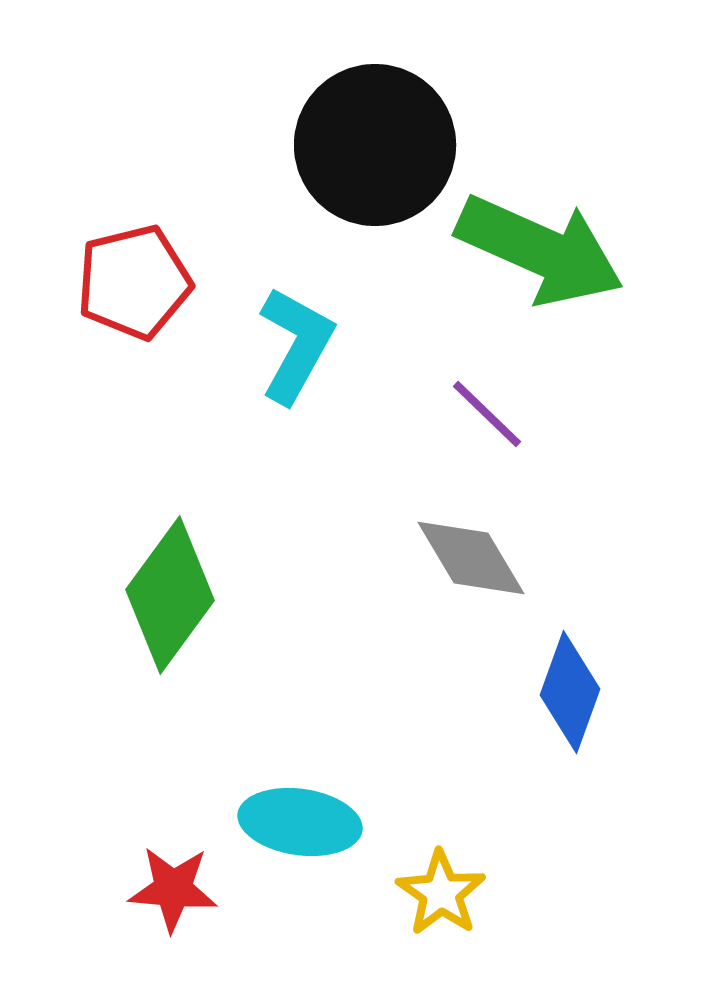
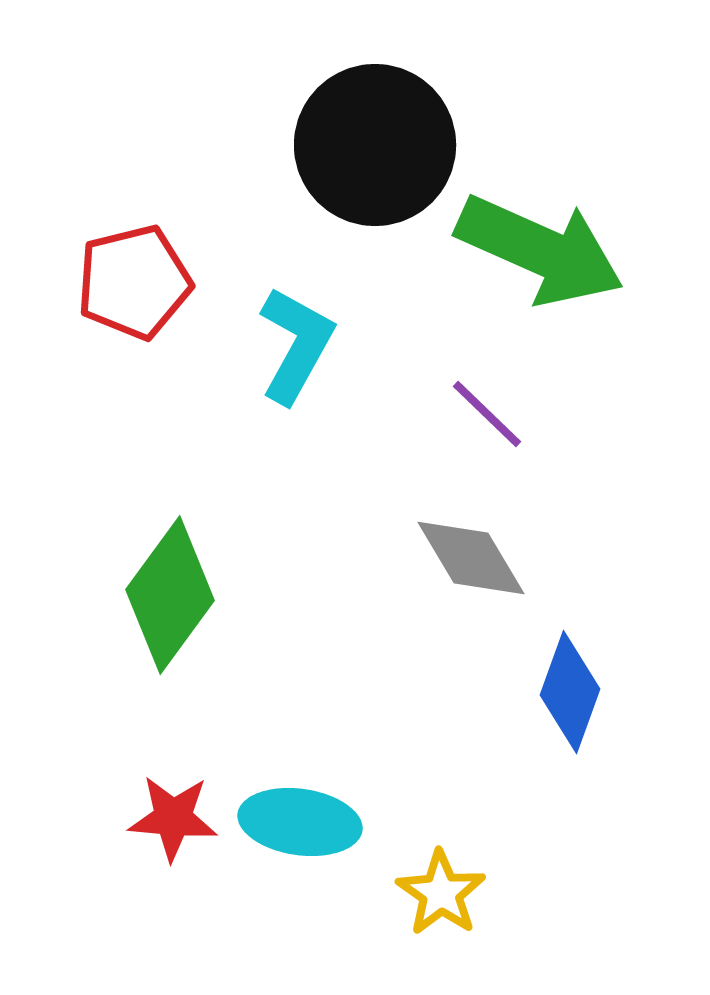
red star: moved 71 px up
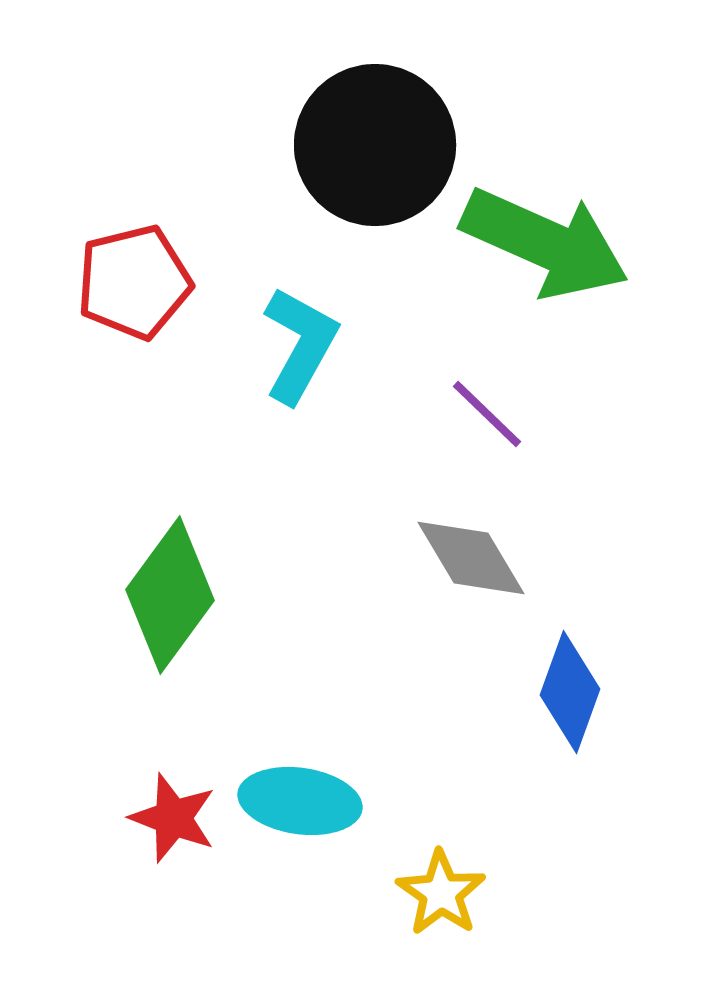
green arrow: moved 5 px right, 7 px up
cyan L-shape: moved 4 px right
red star: rotated 16 degrees clockwise
cyan ellipse: moved 21 px up
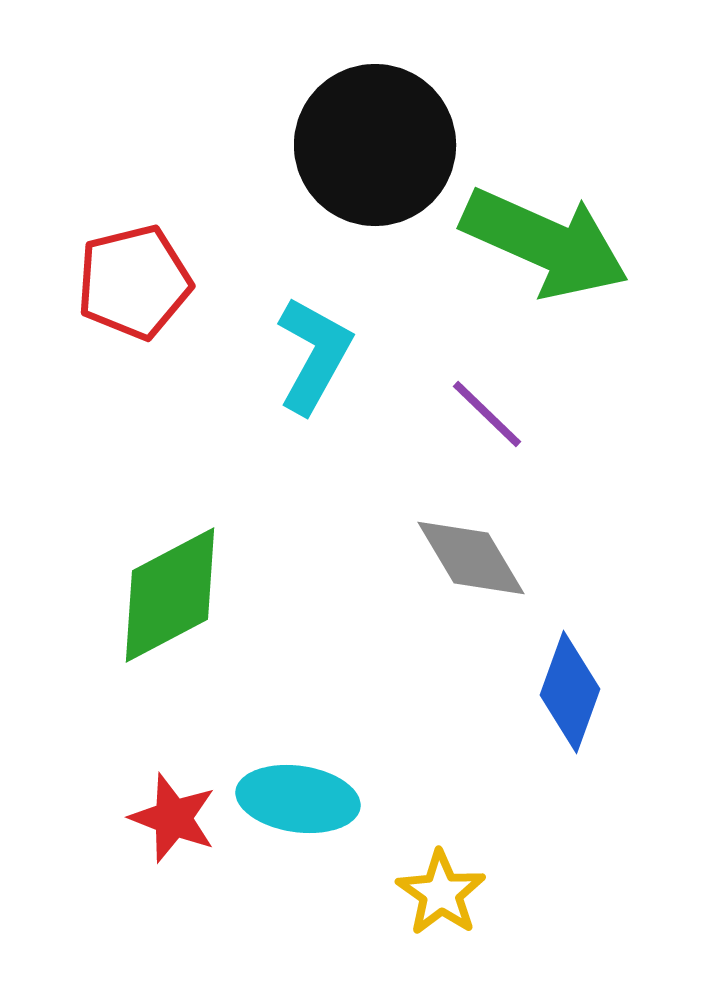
cyan L-shape: moved 14 px right, 10 px down
green diamond: rotated 26 degrees clockwise
cyan ellipse: moved 2 px left, 2 px up
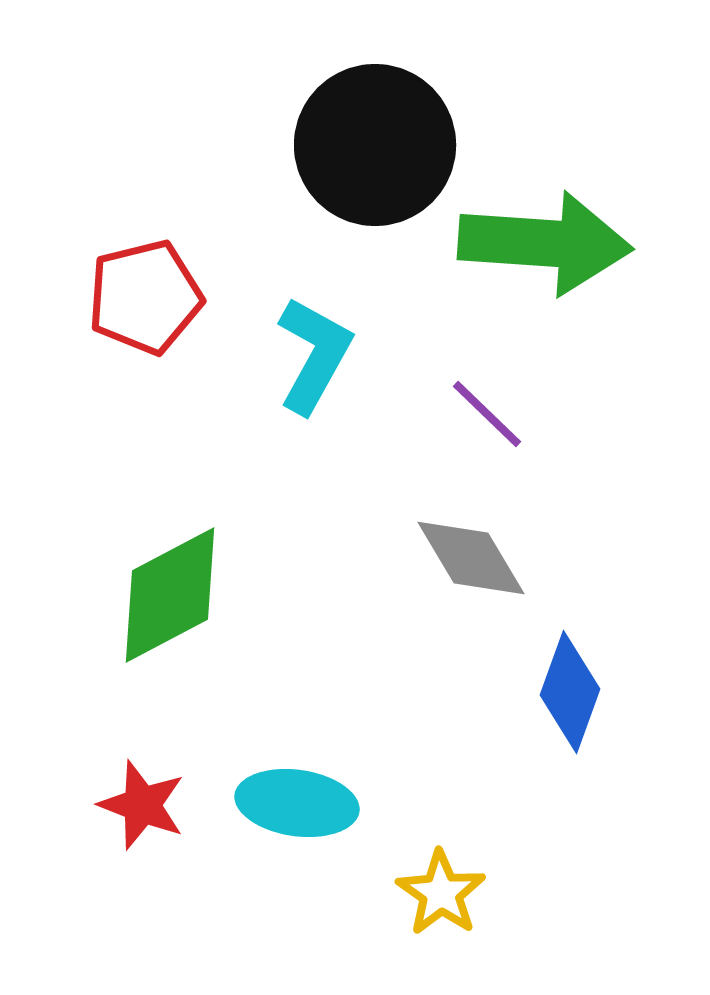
green arrow: rotated 20 degrees counterclockwise
red pentagon: moved 11 px right, 15 px down
cyan ellipse: moved 1 px left, 4 px down
red star: moved 31 px left, 13 px up
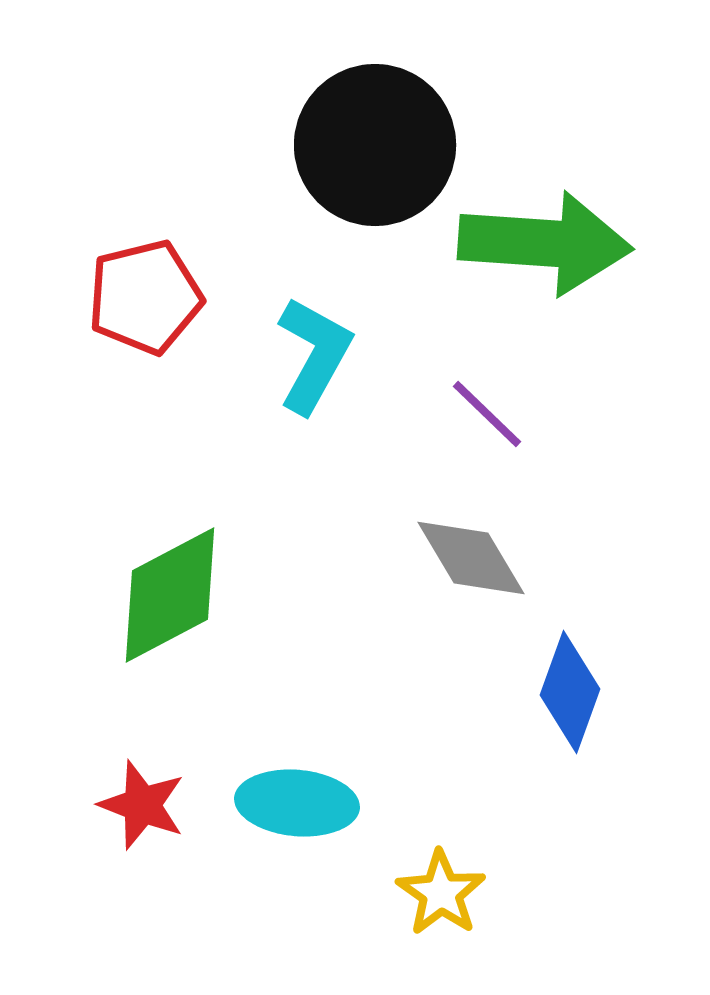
cyan ellipse: rotated 3 degrees counterclockwise
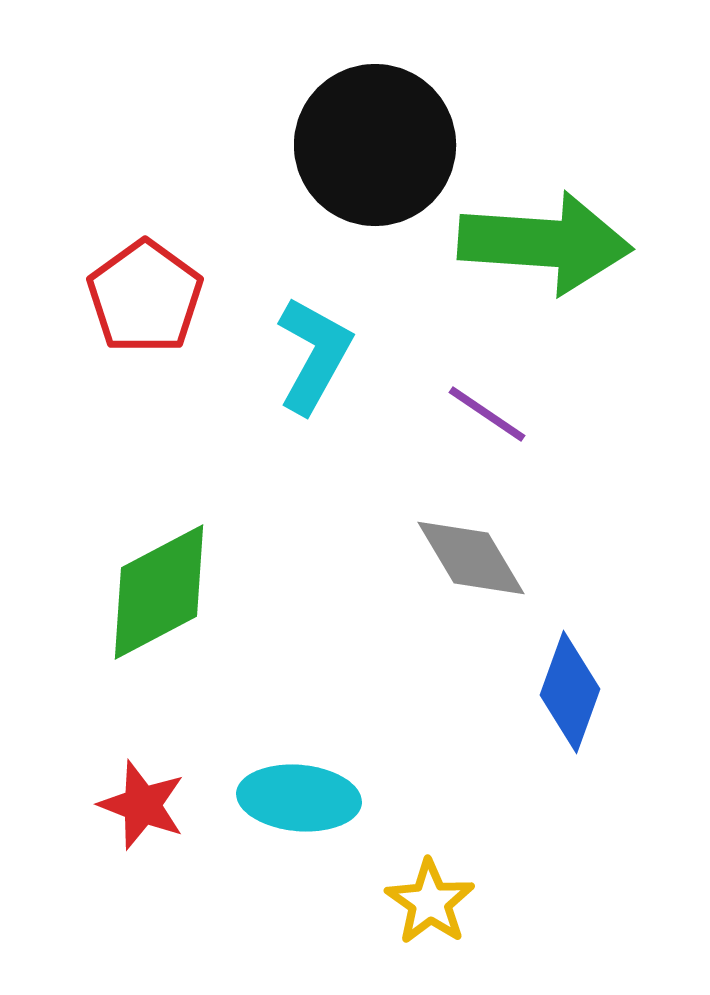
red pentagon: rotated 22 degrees counterclockwise
purple line: rotated 10 degrees counterclockwise
green diamond: moved 11 px left, 3 px up
cyan ellipse: moved 2 px right, 5 px up
yellow star: moved 11 px left, 9 px down
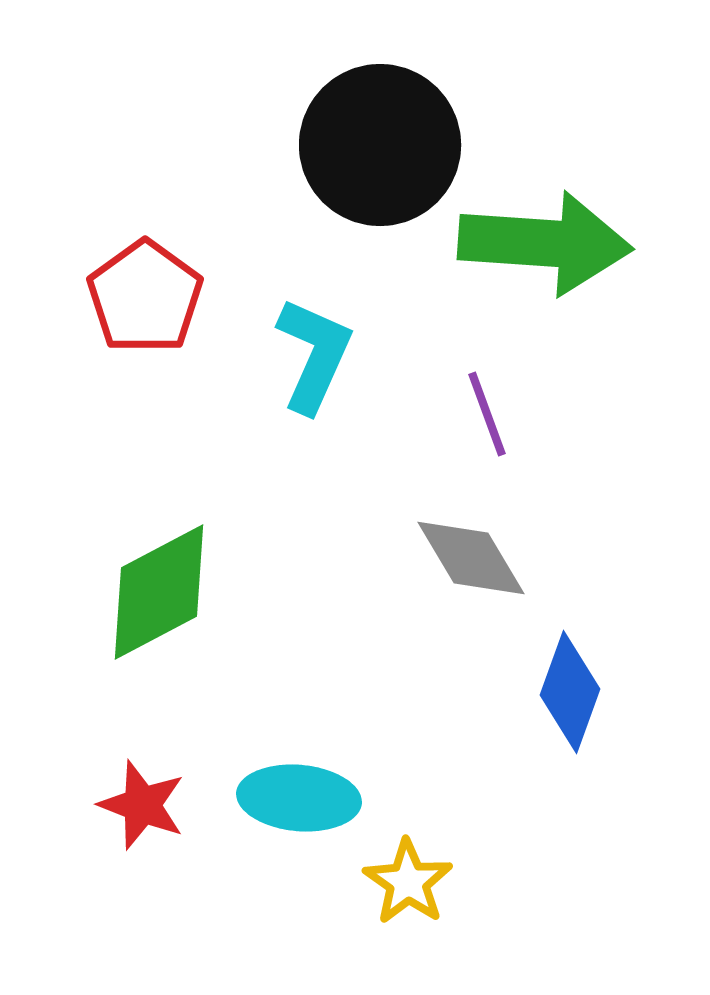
black circle: moved 5 px right
cyan L-shape: rotated 5 degrees counterclockwise
purple line: rotated 36 degrees clockwise
yellow star: moved 22 px left, 20 px up
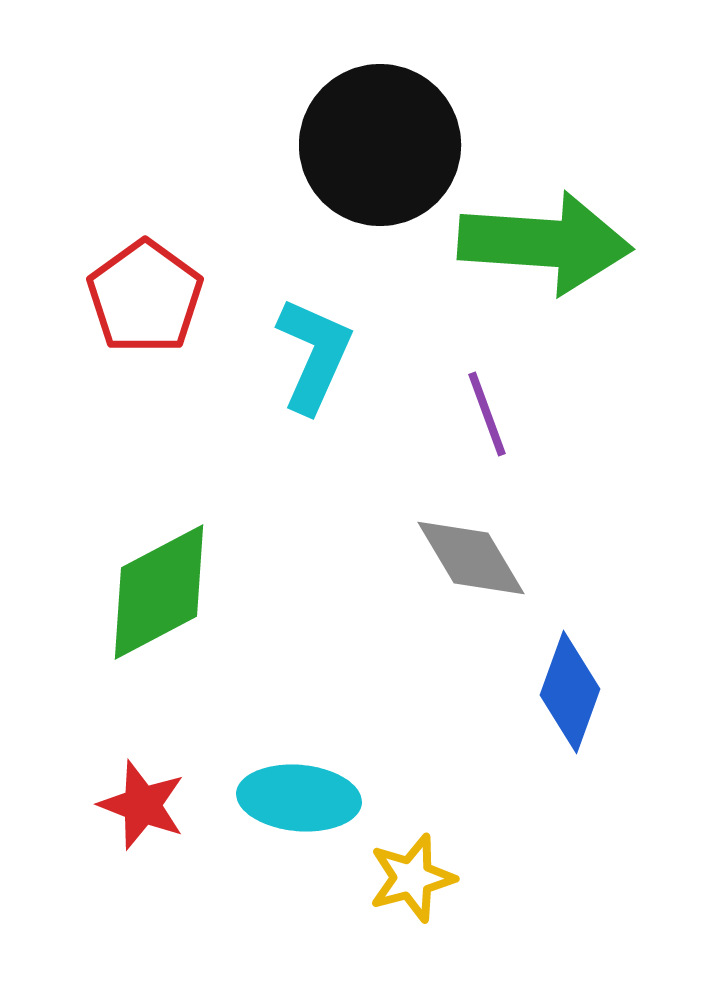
yellow star: moved 4 px right, 4 px up; rotated 22 degrees clockwise
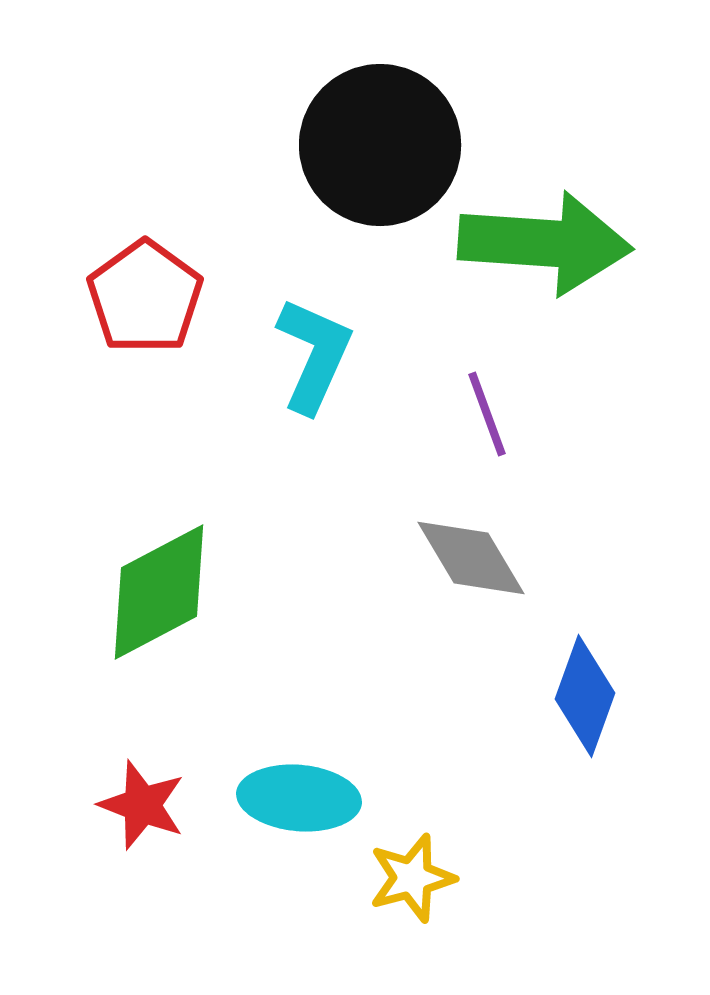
blue diamond: moved 15 px right, 4 px down
